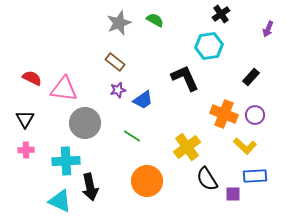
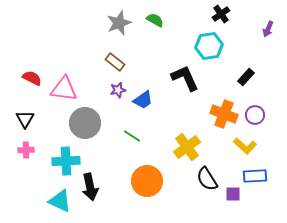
black rectangle: moved 5 px left
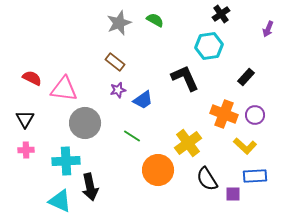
yellow cross: moved 1 px right, 4 px up
orange circle: moved 11 px right, 11 px up
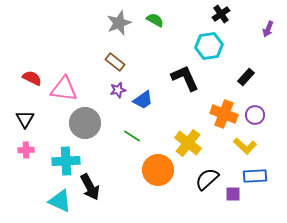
yellow cross: rotated 16 degrees counterclockwise
black semicircle: rotated 80 degrees clockwise
black arrow: rotated 16 degrees counterclockwise
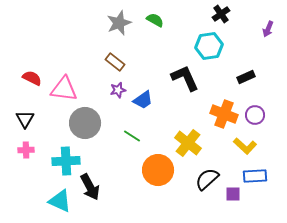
black rectangle: rotated 24 degrees clockwise
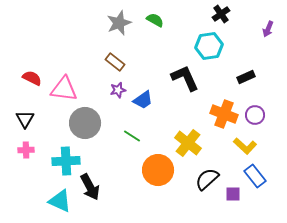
blue rectangle: rotated 55 degrees clockwise
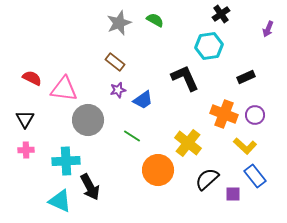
gray circle: moved 3 px right, 3 px up
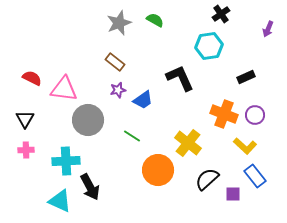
black L-shape: moved 5 px left
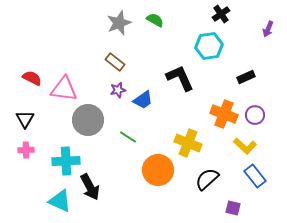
green line: moved 4 px left, 1 px down
yellow cross: rotated 16 degrees counterclockwise
purple square: moved 14 px down; rotated 14 degrees clockwise
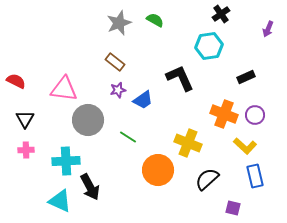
red semicircle: moved 16 px left, 3 px down
blue rectangle: rotated 25 degrees clockwise
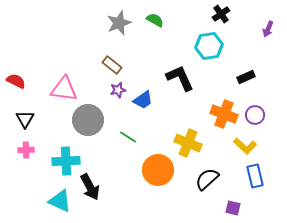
brown rectangle: moved 3 px left, 3 px down
